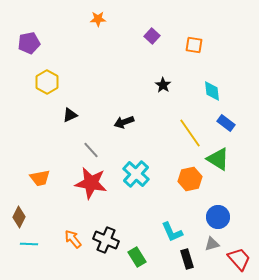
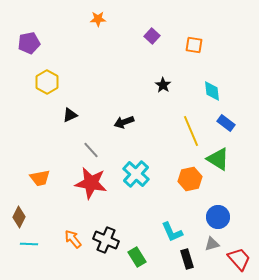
yellow line: moved 1 px right, 2 px up; rotated 12 degrees clockwise
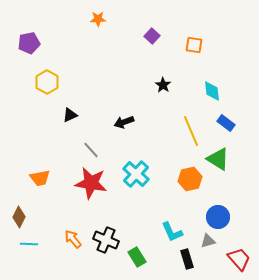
gray triangle: moved 4 px left, 3 px up
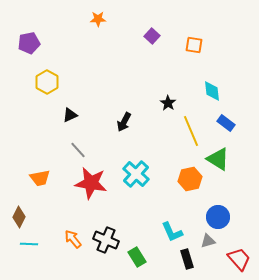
black star: moved 5 px right, 18 px down
black arrow: rotated 42 degrees counterclockwise
gray line: moved 13 px left
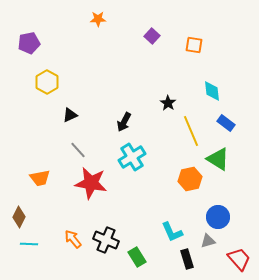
cyan cross: moved 4 px left, 17 px up; rotated 16 degrees clockwise
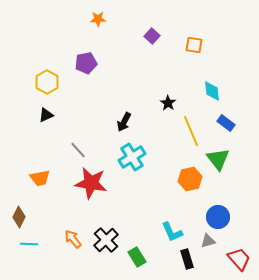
purple pentagon: moved 57 px right, 20 px down
black triangle: moved 24 px left
green triangle: rotated 20 degrees clockwise
black cross: rotated 25 degrees clockwise
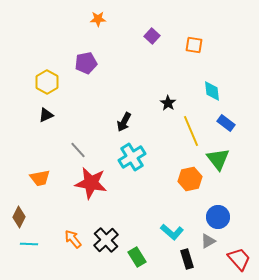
cyan L-shape: rotated 25 degrees counterclockwise
gray triangle: rotated 14 degrees counterclockwise
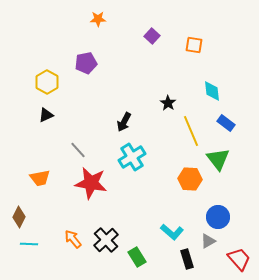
orange hexagon: rotated 15 degrees clockwise
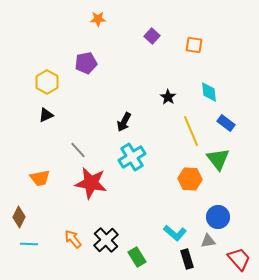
cyan diamond: moved 3 px left, 1 px down
black star: moved 6 px up
cyan L-shape: moved 3 px right, 1 px down
gray triangle: rotated 21 degrees clockwise
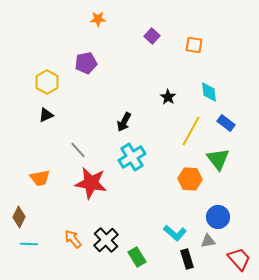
yellow line: rotated 52 degrees clockwise
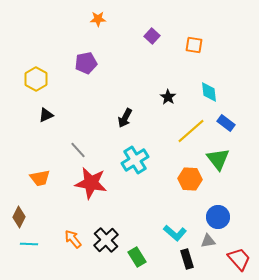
yellow hexagon: moved 11 px left, 3 px up
black arrow: moved 1 px right, 4 px up
yellow line: rotated 20 degrees clockwise
cyan cross: moved 3 px right, 3 px down
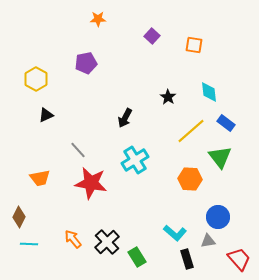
green triangle: moved 2 px right, 2 px up
black cross: moved 1 px right, 2 px down
